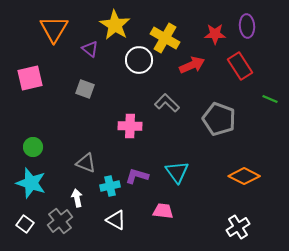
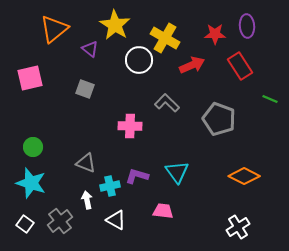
orange triangle: rotated 20 degrees clockwise
white arrow: moved 10 px right, 2 px down
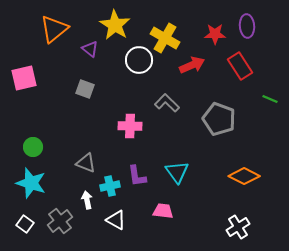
pink square: moved 6 px left
purple L-shape: rotated 115 degrees counterclockwise
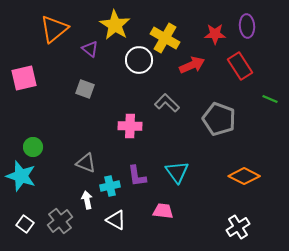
cyan star: moved 10 px left, 7 px up
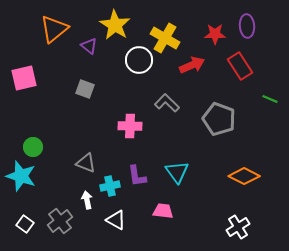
purple triangle: moved 1 px left, 3 px up
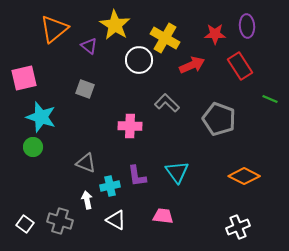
cyan star: moved 20 px right, 59 px up
pink trapezoid: moved 5 px down
gray cross: rotated 35 degrees counterclockwise
white cross: rotated 10 degrees clockwise
